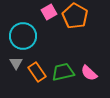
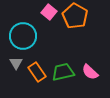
pink square: rotated 21 degrees counterclockwise
pink semicircle: moved 1 px right, 1 px up
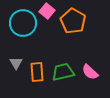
pink square: moved 2 px left, 1 px up
orange pentagon: moved 2 px left, 5 px down
cyan circle: moved 13 px up
orange rectangle: rotated 30 degrees clockwise
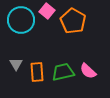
cyan circle: moved 2 px left, 3 px up
gray triangle: moved 1 px down
pink semicircle: moved 2 px left, 1 px up
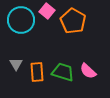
green trapezoid: rotated 30 degrees clockwise
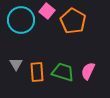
pink semicircle: rotated 72 degrees clockwise
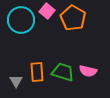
orange pentagon: moved 3 px up
gray triangle: moved 17 px down
pink semicircle: rotated 102 degrees counterclockwise
